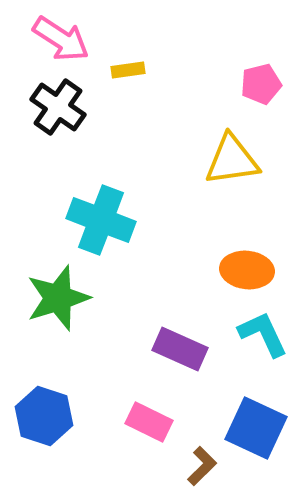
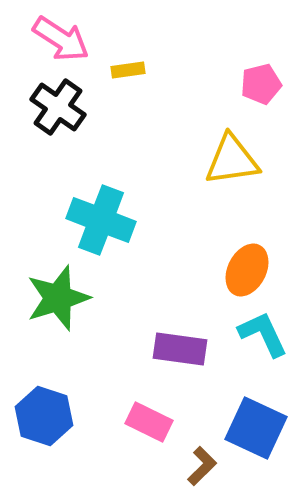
orange ellipse: rotated 69 degrees counterclockwise
purple rectangle: rotated 16 degrees counterclockwise
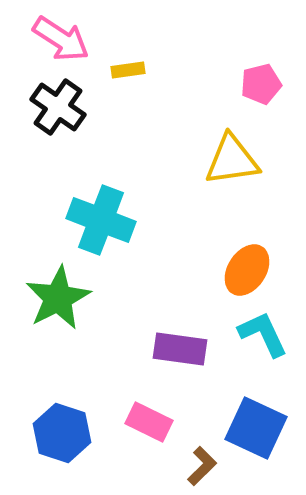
orange ellipse: rotated 6 degrees clockwise
green star: rotated 10 degrees counterclockwise
blue hexagon: moved 18 px right, 17 px down
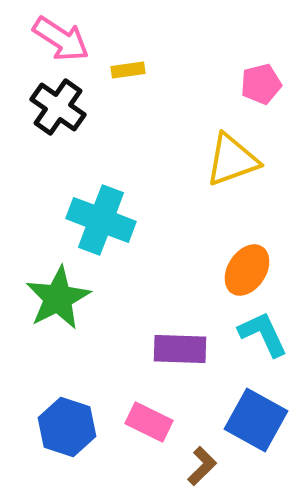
yellow triangle: rotated 12 degrees counterclockwise
purple rectangle: rotated 6 degrees counterclockwise
blue square: moved 8 px up; rotated 4 degrees clockwise
blue hexagon: moved 5 px right, 6 px up
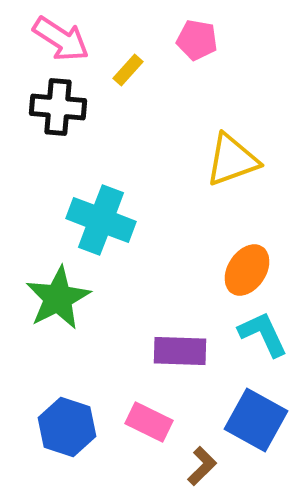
yellow rectangle: rotated 40 degrees counterclockwise
pink pentagon: moved 64 px left, 44 px up; rotated 24 degrees clockwise
black cross: rotated 30 degrees counterclockwise
purple rectangle: moved 2 px down
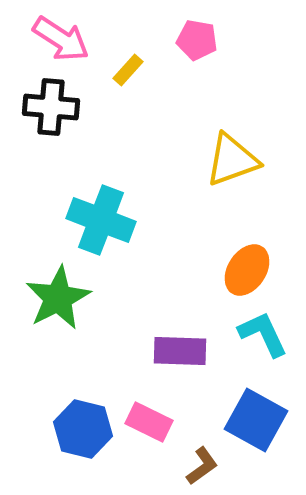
black cross: moved 7 px left
blue hexagon: moved 16 px right, 2 px down; rotated 4 degrees counterclockwise
brown L-shape: rotated 9 degrees clockwise
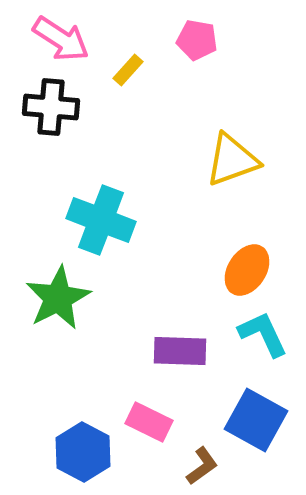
blue hexagon: moved 23 px down; rotated 14 degrees clockwise
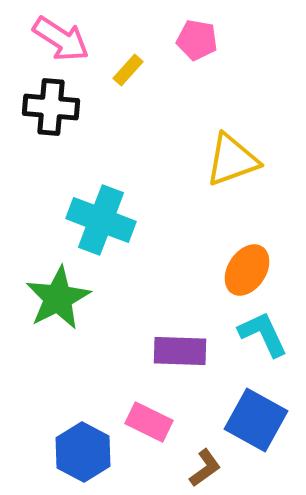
brown L-shape: moved 3 px right, 2 px down
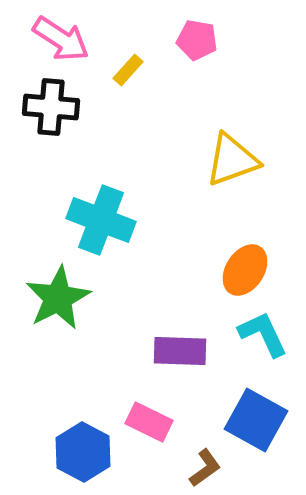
orange ellipse: moved 2 px left
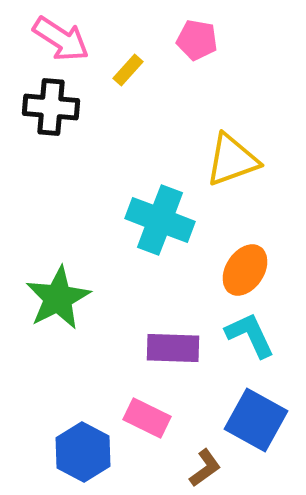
cyan cross: moved 59 px right
cyan L-shape: moved 13 px left, 1 px down
purple rectangle: moved 7 px left, 3 px up
pink rectangle: moved 2 px left, 4 px up
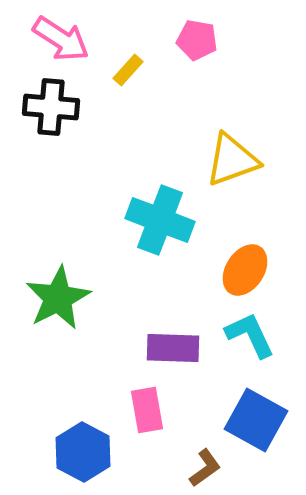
pink rectangle: moved 8 px up; rotated 54 degrees clockwise
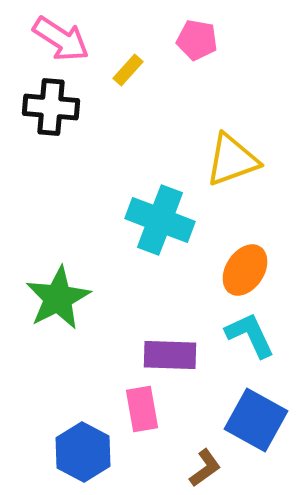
purple rectangle: moved 3 px left, 7 px down
pink rectangle: moved 5 px left, 1 px up
